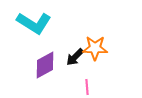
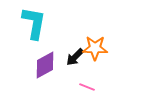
cyan L-shape: rotated 112 degrees counterclockwise
pink line: rotated 63 degrees counterclockwise
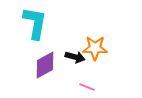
cyan L-shape: moved 1 px right
black arrow: rotated 120 degrees counterclockwise
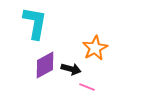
orange star: rotated 30 degrees counterclockwise
black arrow: moved 4 px left, 12 px down
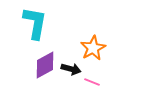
orange star: moved 2 px left
pink line: moved 5 px right, 5 px up
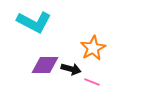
cyan L-shape: moved 1 px left, 1 px up; rotated 108 degrees clockwise
purple diamond: rotated 28 degrees clockwise
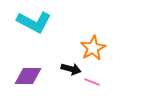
purple diamond: moved 17 px left, 11 px down
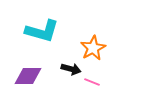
cyan L-shape: moved 8 px right, 9 px down; rotated 12 degrees counterclockwise
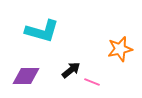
orange star: moved 27 px right, 1 px down; rotated 15 degrees clockwise
black arrow: moved 1 px down; rotated 54 degrees counterclockwise
purple diamond: moved 2 px left
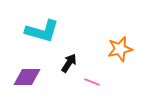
black arrow: moved 2 px left, 7 px up; rotated 18 degrees counterclockwise
purple diamond: moved 1 px right, 1 px down
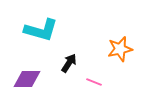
cyan L-shape: moved 1 px left, 1 px up
purple diamond: moved 2 px down
pink line: moved 2 px right
